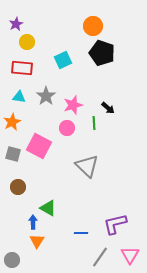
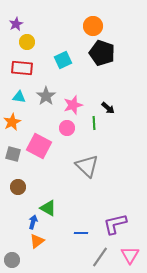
blue arrow: rotated 16 degrees clockwise
orange triangle: rotated 21 degrees clockwise
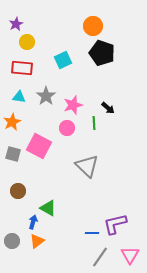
brown circle: moved 4 px down
blue line: moved 11 px right
gray circle: moved 19 px up
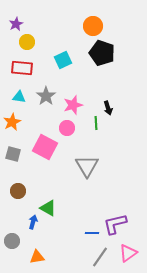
black arrow: rotated 32 degrees clockwise
green line: moved 2 px right
pink square: moved 6 px right, 1 px down
gray triangle: rotated 15 degrees clockwise
orange triangle: moved 16 px down; rotated 28 degrees clockwise
pink triangle: moved 2 px left, 2 px up; rotated 24 degrees clockwise
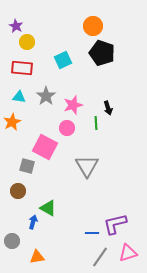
purple star: moved 2 px down; rotated 16 degrees counterclockwise
gray square: moved 14 px right, 12 px down
pink triangle: rotated 18 degrees clockwise
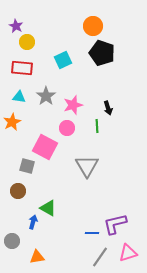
green line: moved 1 px right, 3 px down
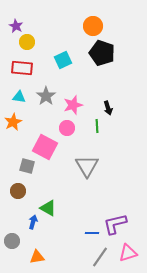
orange star: moved 1 px right
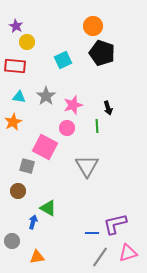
red rectangle: moved 7 px left, 2 px up
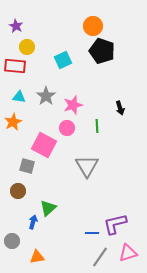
yellow circle: moved 5 px down
black pentagon: moved 2 px up
black arrow: moved 12 px right
pink square: moved 1 px left, 2 px up
green triangle: rotated 48 degrees clockwise
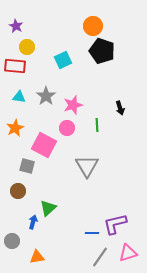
orange star: moved 2 px right, 6 px down
green line: moved 1 px up
